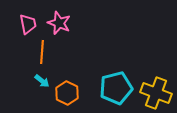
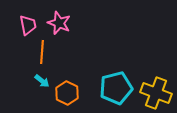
pink trapezoid: moved 1 px down
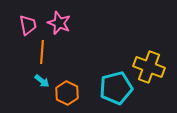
yellow cross: moved 7 px left, 26 px up
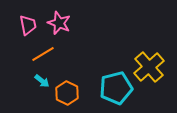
orange line: moved 1 px right, 2 px down; rotated 55 degrees clockwise
yellow cross: rotated 28 degrees clockwise
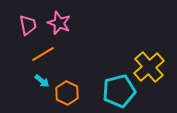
cyan pentagon: moved 3 px right, 3 px down
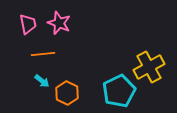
pink trapezoid: moved 1 px up
orange line: rotated 25 degrees clockwise
yellow cross: rotated 12 degrees clockwise
cyan pentagon: rotated 12 degrees counterclockwise
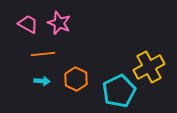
pink trapezoid: rotated 50 degrees counterclockwise
cyan arrow: rotated 35 degrees counterclockwise
orange hexagon: moved 9 px right, 14 px up
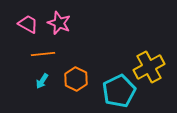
cyan arrow: rotated 119 degrees clockwise
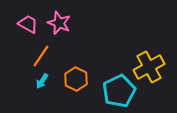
orange line: moved 2 px left, 2 px down; rotated 50 degrees counterclockwise
